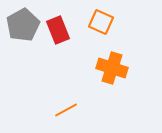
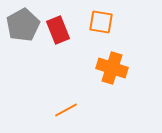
orange square: rotated 15 degrees counterclockwise
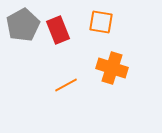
orange line: moved 25 px up
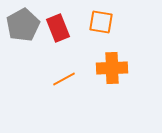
red rectangle: moved 2 px up
orange cross: rotated 20 degrees counterclockwise
orange line: moved 2 px left, 6 px up
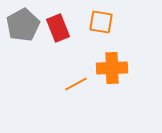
orange line: moved 12 px right, 5 px down
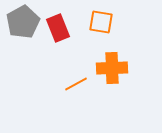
gray pentagon: moved 3 px up
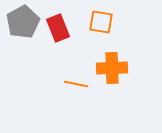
orange line: rotated 40 degrees clockwise
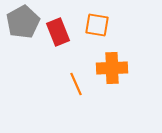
orange square: moved 4 px left, 3 px down
red rectangle: moved 4 px down
orange line: rotated 55 degrees clockwise
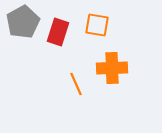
red rectangle: rotated 40 degrees clockwise
